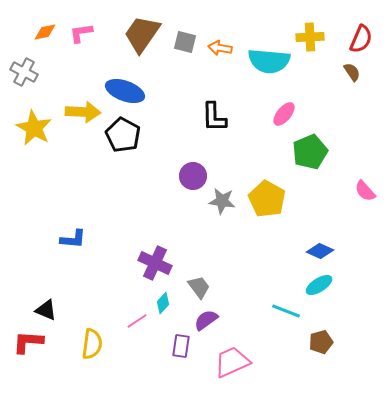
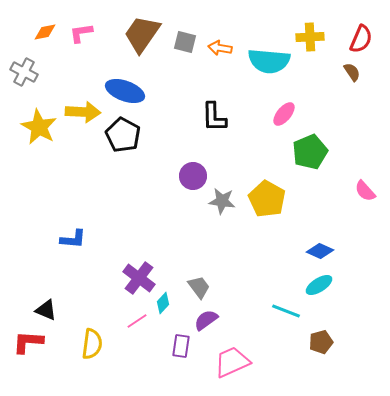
yellow star: moved 5 px right, 1 px up
purple cross: moved 16 px left, 15 px down; rotated 12 degrees clockwise
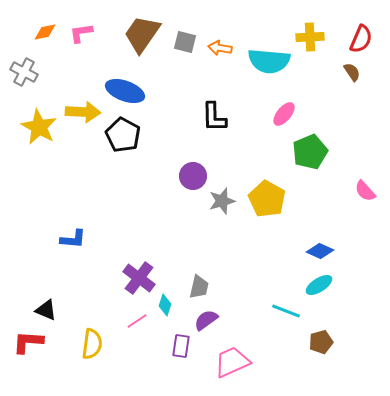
gray star: rotated 24 degrees counterclockwise
gray trapezoid: rotated 50 degrees clockwise
cyan diamond: moved 2 px right, 2 px down; rotated 25 degrees counterclockwise
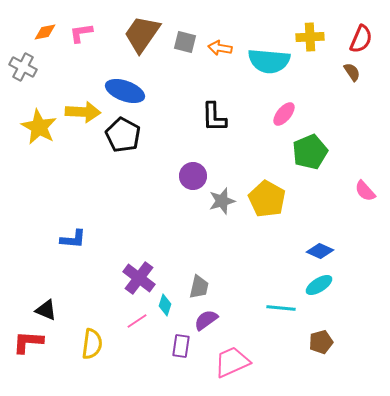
gray cross: moved 1 px left, 5 px up
cyan line: moved 5 px left, 3 px up; rotated 16 degrees counterclockwise
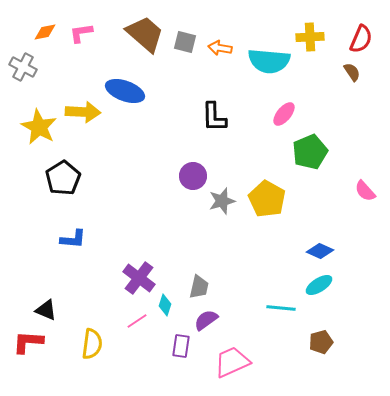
brown trapezoid: moved 3 px right; rotated 96 degrees clockwise
black pentagon: moved 60 px left, 43 px down; rotated 12 degrees clockwise
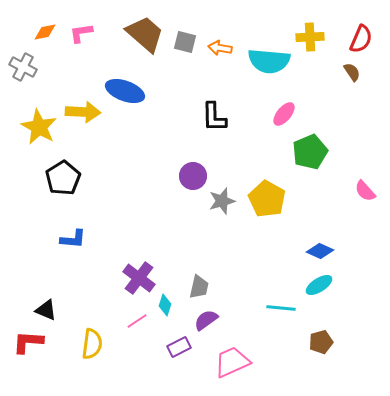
purple rectangle: moved 2 px left, 1 px down; rotated 55 degrees clockwise
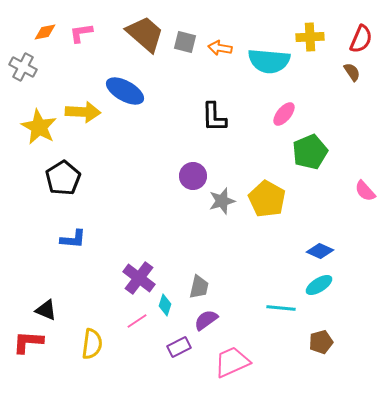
blue ellipse: rotated 9 degrees clockwise
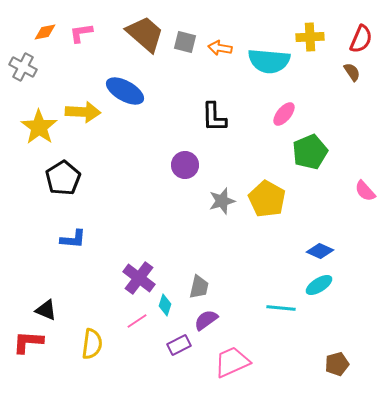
yellow star: rotated 6 degrees clockwise
purple circle: moved 8 px left, 11 px up
brown pentagon: moved 16 px right, 22 px down
purple rectangle: moved 2 px up
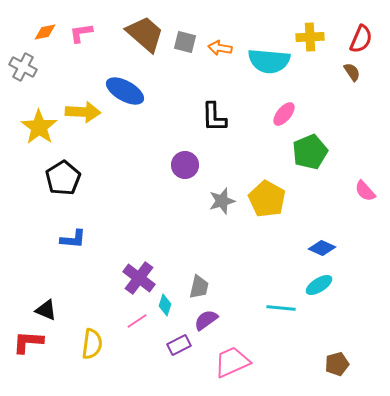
blue diamond: moved 2 px right, 3 px up
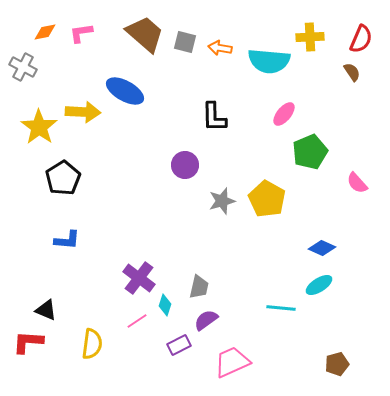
pink semicircle: moved 8 px left, 8 px up
blue L-shape: moved 6 px left, 1 px down
